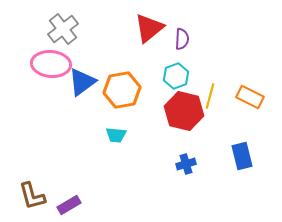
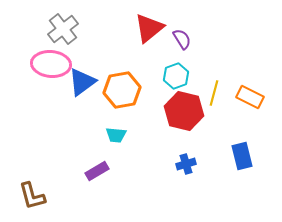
purple semicircle: rotated 35 degrees counterclockwise
yellow line: moved 4 px right, 3 px up
purple rectangle: moved 28 px right, 34 px up
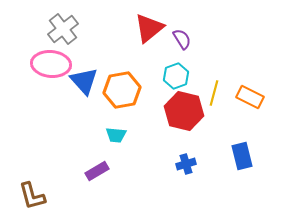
blue triangle: moved 2 px right, 1 px up; rotated 36 degrees counterclockwise
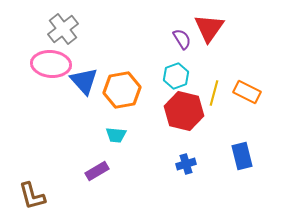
red triangle: moved 60 px right; rotated 16 degrees counterclockwise
orange rectangle: moved 3 px left, 5 px up
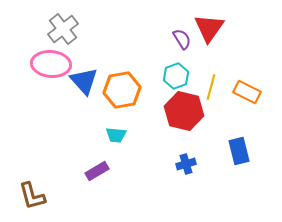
yellow line: moved 3 px left, 6 px up
blue rectangle: moved 3 px left, 5 px up
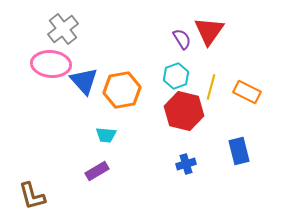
red triangle: moved 3 px down
cyan trapezoid: moved 10 px left
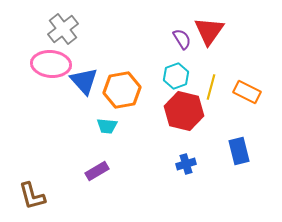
cyan trapezoid: moved 1 px right, 9 px up
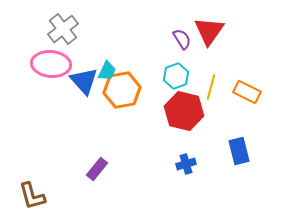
cyan trapezoid: moved 55 px up; rotated 70 degrees counterclockwise
purple rectangle: moved 2 px up; rotated 20 degrees counterclockwise
